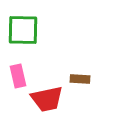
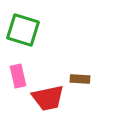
green square: rotated 16 degrees clockwise
red trapezoid: moved 1 px right, 1 px up
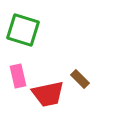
brown rectangle: rotated 42 degrees clockwise
red trapezoid: moved 4 px up
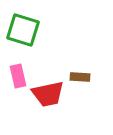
brown rectangle: moved 2 px up; rotated 42 degrees counterclockwise
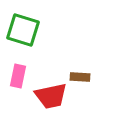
pink rectangle: rotated 25 degrees clockwise
red trapezoid: moved 3 px right, 2 px down
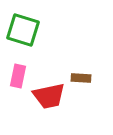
brown rectangle: moved 1 px right, 1 px down
red trapezoid: moved 2 px left
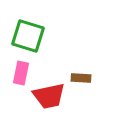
green square: moved 5 px right, 6 px down
pink rectangle: moved 3 px right, 3 px up
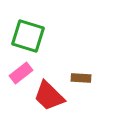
pink rectangle: rotated 40 degrees clockwise
red trapezoid: rotated 56 degrees clockwise
